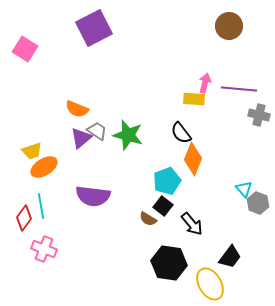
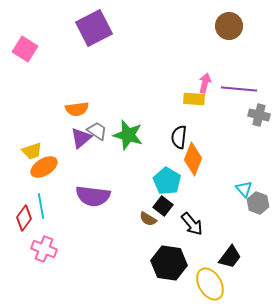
orange semicircle: rotated 30 degrees counterclockwise
black semicircle: moved 2 px left, 4 px down; rotated 45 degrees clockwise
cyan pentagon: rotated 20 degrees counterclockwise
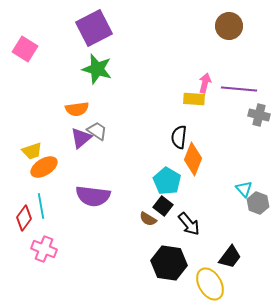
green star: moved 31 px left, 66 px up
black arrow: moved 3 px left
